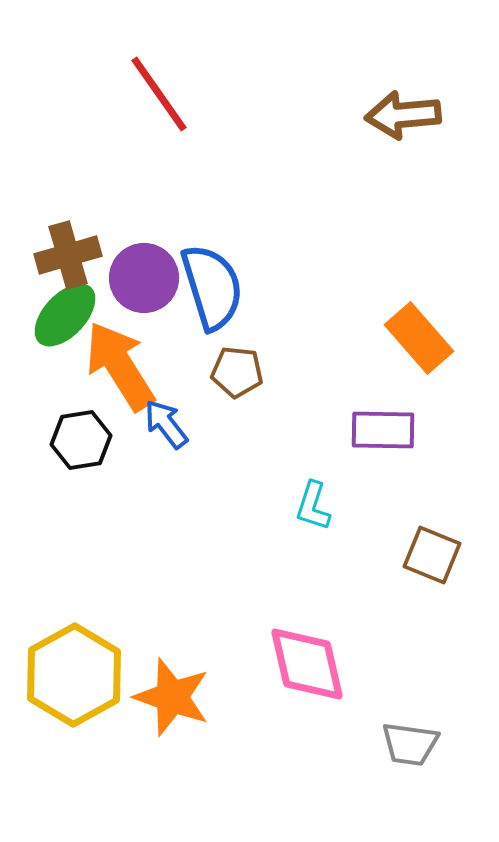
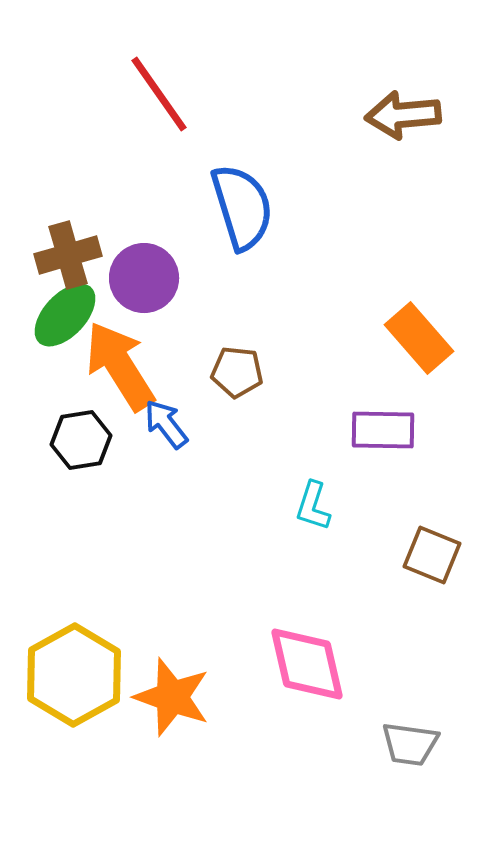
blue semicircle: moved 30 px right, 80 px up
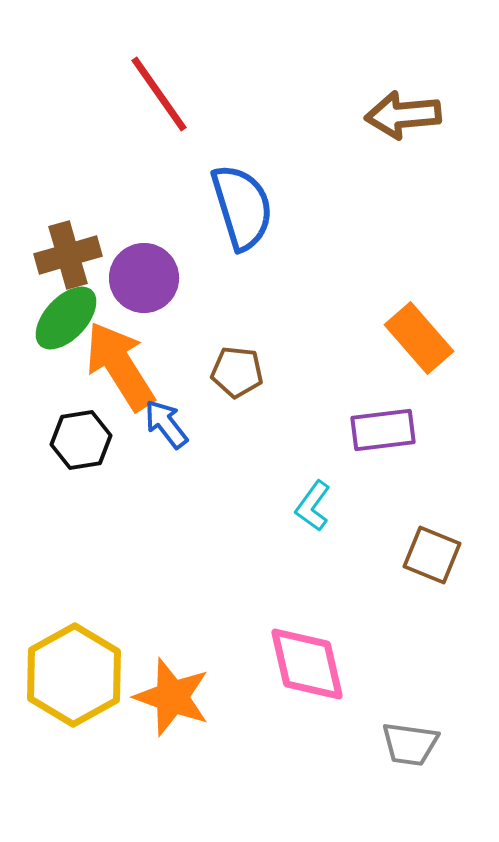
green ellipse: moved 1 px right, 3 px down
purple rectangle: rotated 8 degrees counterclockwise
cyan L-shape: rotated 18 degrees clockwise
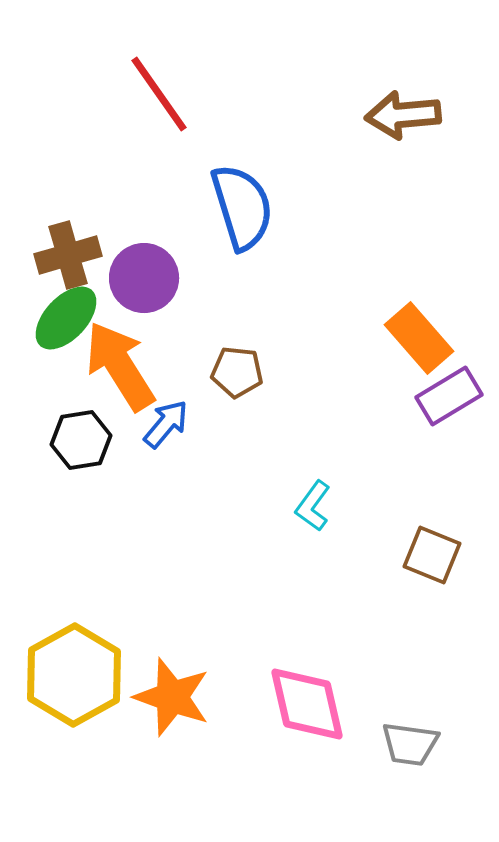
blue arrow: rotated 78 degrees clockwise
purple rectangle: moved 66 px right, 34 px up; rotated 24 degrees counterclockwise
pink diamond: moved 40 px down
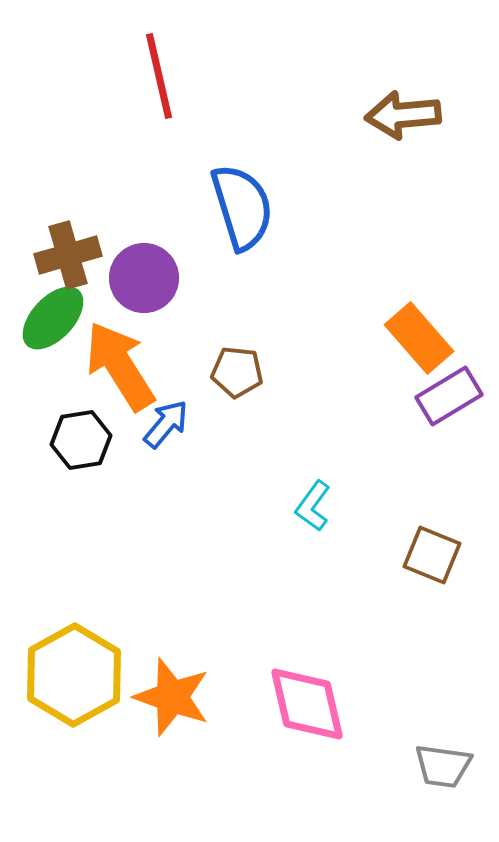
red line: moved 18 px up; rotated 22 degrees clockwise
green ellipse: moved 13 px left
gray trapezoid: moved 33 px right, 22 px down
